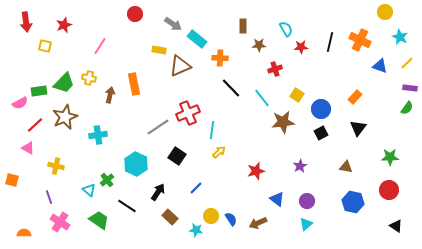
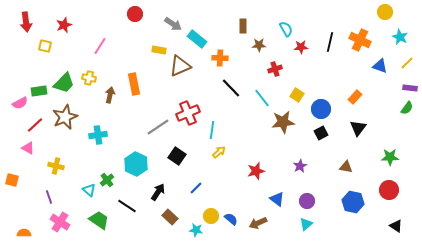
blue semicircle at (231, 219): rotated 16 degrees counterclockwise
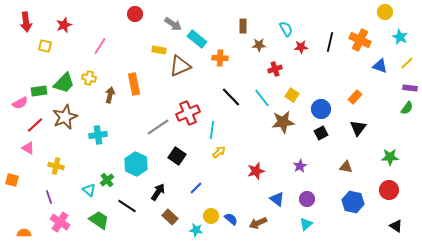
black line at (231, 88): moved 9 px down
yellow square at (297, 95): moved 5 px left
purple circle at (307, 201): moved 2 px up
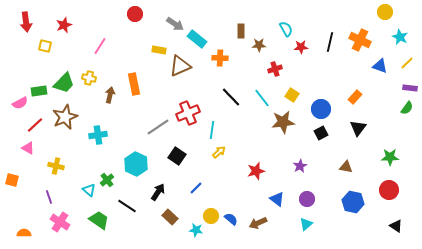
gray arrow at (173, 24): moved 2 px right
brown rectangle at (243, 26): moved 2 px left, 5 px down
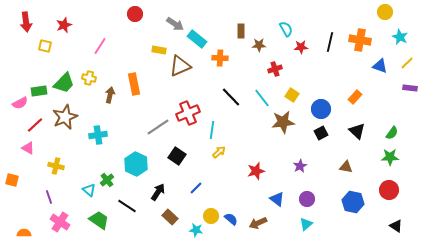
orange cross at (360, 40): rotated 15 degrees counterclockwise
green semicircle at (407, 108): moved 15 px left, 25 px down
black triangle at (358, 128): moved 1 px left, 3 px down; rotated 24 degrees counterclockwise
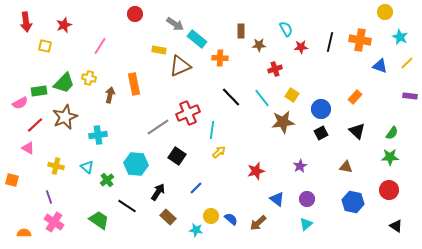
purple rectangle at (410, 88): moved 8 px down
cyan hexagon at (136, 164): rotated 20 degrees counterclockwise
cyan triangle at (89, 190): moved 2 px left, 23 px up
brown rectangle at (170, 217): moved 2 px left
pink cross at (60, 222): moved 6 px left
brown arrow at (258, 223): rotated 18 degrees counterclockwise
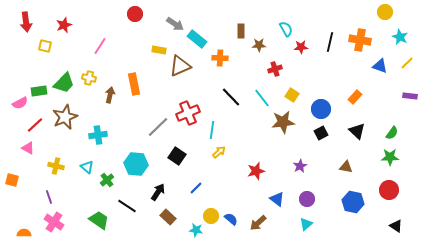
gray line at (158, 127): rotated 10 degrees counterclockwise
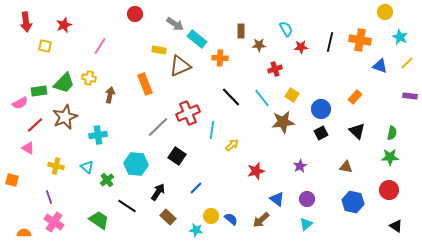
orange rectangle at (134, 84): moved 11 px right; rotated 10 degrees counterclockwise
green semicircle at (392, 133): rotated 24 degrees counterclockwise
yellow arrow at (219, 152): moved 13 px right, 7 px up
brown arrow at (258, 223): moved 3 px right, 3 px up
